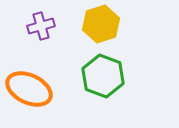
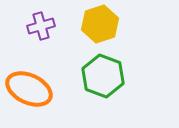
yellow hexagon: moved 1 px left
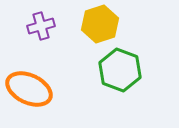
green hexagon: moved 17 px right, 6 px up
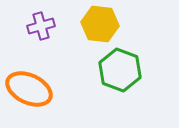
yellow hexagon: rotated 24 degrees clockwise
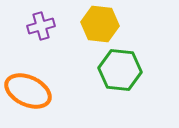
green hexagon: rotated 15 degrees counterclockwise
orange ellipse: moved 1 px left, 2 px down
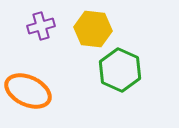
yellow hexagon: moved 7 px left, 5 px down
green hexagon: rotated 18 degrees clockwise
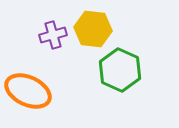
purple cross: moved 12 px right, 9 px down
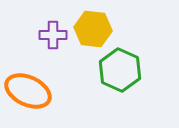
purple cross: rotated 16 degrees clockwise
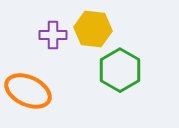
green hexagon: rotated 6 degrees clockwise
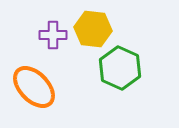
green hexagon: moved 2 px up; rotated 6 degrees counterclockwise
orange ellipse: moved 6 px right, 4 px up; rotated 21 degrees clockwise
